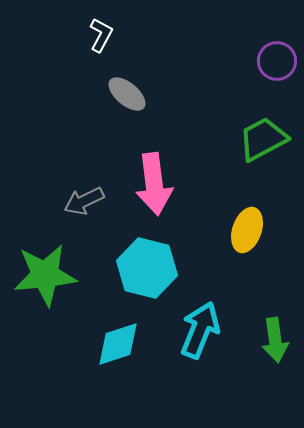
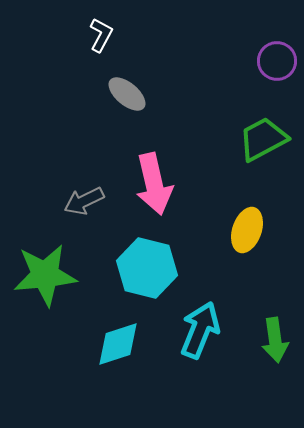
pink arrow: rotated 6 degrees counterclockwise
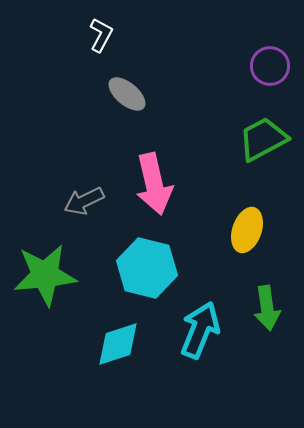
purple circle: moved 7 px left, 5 px down
green arrow: moved 8 px left, 32 px up
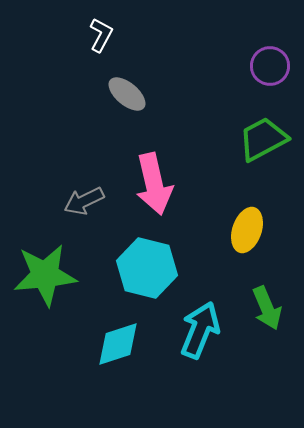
green arrow: rotated 15 degrees counterclockwise
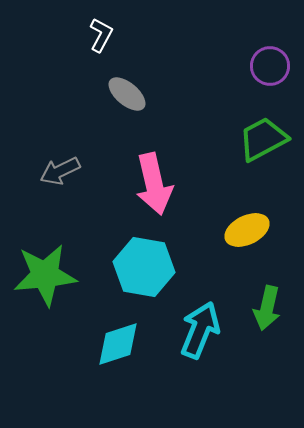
gray arrow: moved 24 px left, 30 px up
yellow ellipse: rotated 45 degrees clockwise
cyan hexagon: moved 3 px left, 1 px up; rotated 4 degrees counterclockwise
green arrow: rotated 36 degrees clockwise
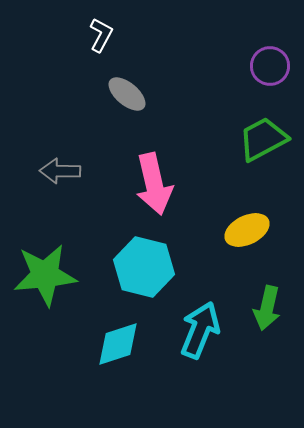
gray arrow: rotated 27 degrees clockwise
cyan hexagon: rotated 4 degrees clockwise
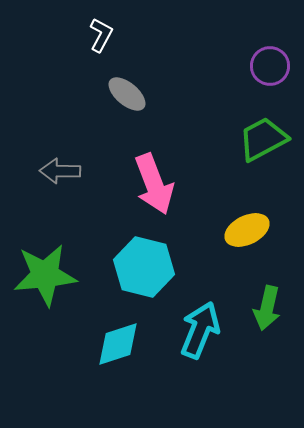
pink arrow: rotated 8 degrees counterclockwise
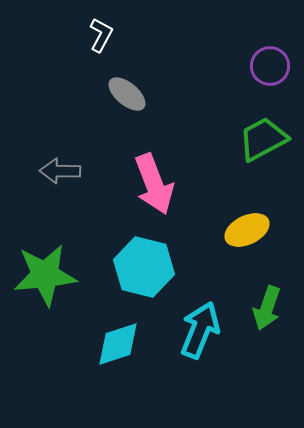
green arrow: rotated 6 degrees clockwise
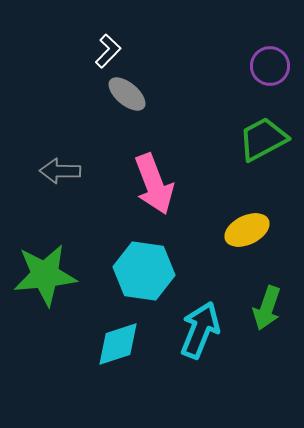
white L-shape: moved 7 px right, 16 px down; rotated 16 degrees clockwise
cyan hexagon: moved 4 px down; rotated 6 degrees counterclockwise
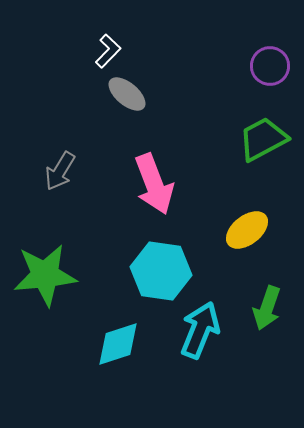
gray arrow: rotated 60 degrees counterclockwise
yellow ellipse: rotated 12 degrees counterclockwise
cyan hexagon: moved 17 px right
